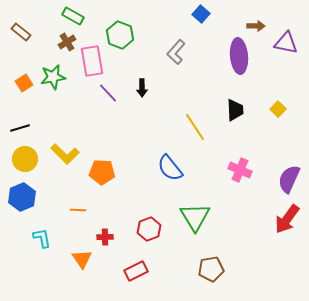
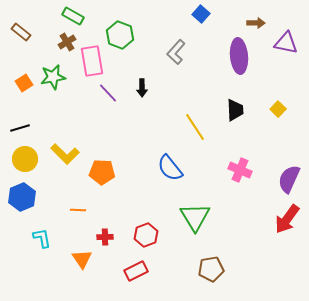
brown arrow: moved 3 px up
red hexagon: moved 3 px left, 6 px down
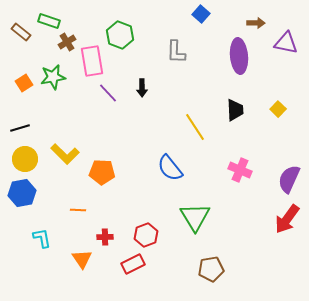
green rectangle: moved 24 px left, 5 px down; rotated 10 degrees counterclockwise
gray L-shape: rotated 40 degrees counterclockwise
blue hexagon: moved 4 px up; rotated 12 degrees clockwise
red rectangle: moved 3 px left, 7 px up
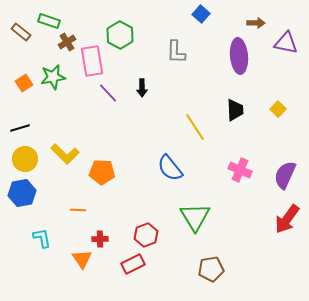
green hexagon: rotated 8 degrees clockwise
purple semicircle: moved 4 px left, 4 px up
red cross: moved 5 px left, 2 px down
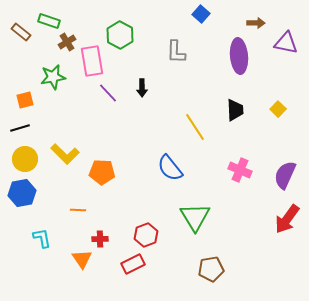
orange square: moved 1 px right, 17 px down; rotated 18 degrees clockwise
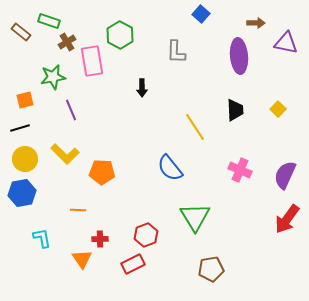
purple line: moved 37 px left, 17 px down; rotated 20 degrees clockwise
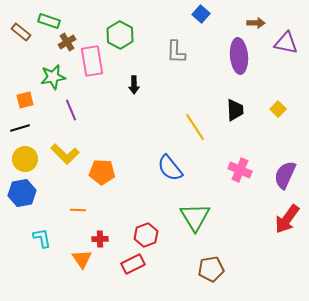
black arrow: moved 8 px left, 3 px up
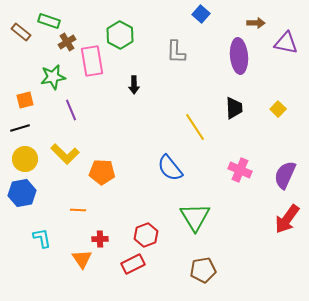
black trapezoid: moved 1 px left, 2 px up
brown pentagon: moved 8 px left, 1 px down
